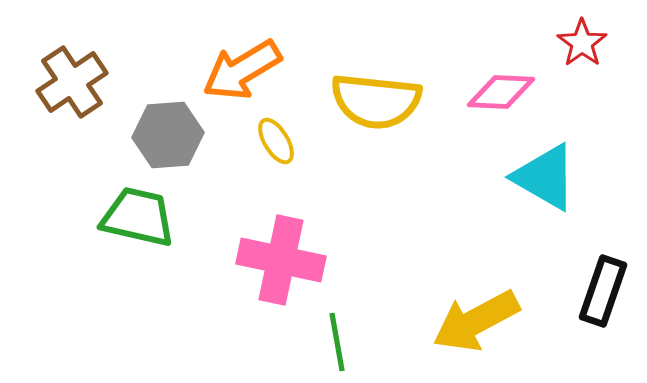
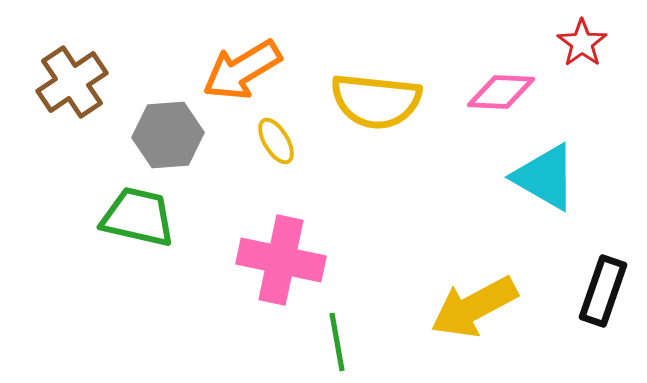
yellow arrow: moved 2 px left, 14 px up
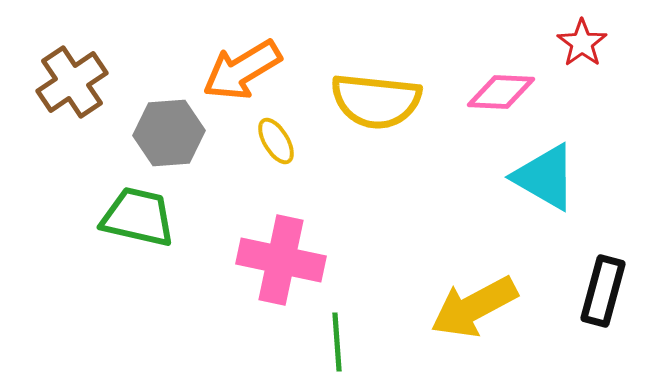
gray hexagon: moved 1 px right, 2 px up
black rectangle: rotated 4 degrees counterclockwise
green line: rotated 6 degrees clockwise
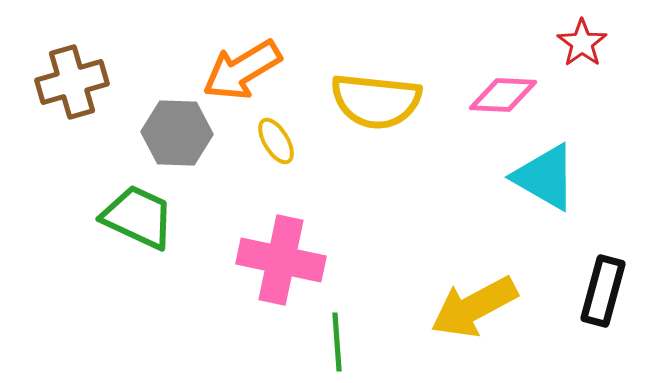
brown cross: rotated 18 degrees clockwise
pink diamond: moved 2 px right, 3 px down
gray hexagon: moved 8 px right; rotated 6 degrees clockwise
green trapezoid: rotated 12 degrees clockwise
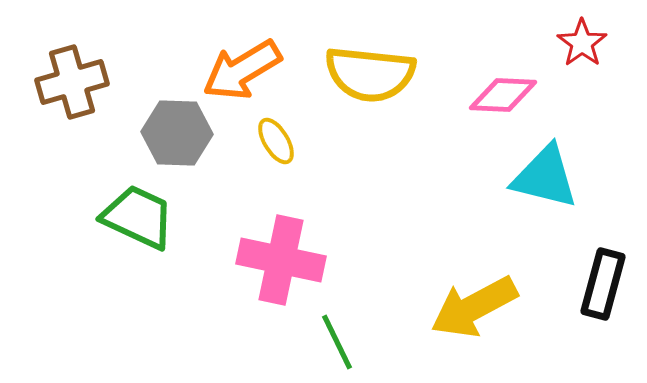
yellow semicircle: moved 6 px left, 27 px up
cyan triangle: rotated 16 degrees counterclockwise
black rectangle: moved 7 px up
green line: rotated 22 degrees counterclockwise
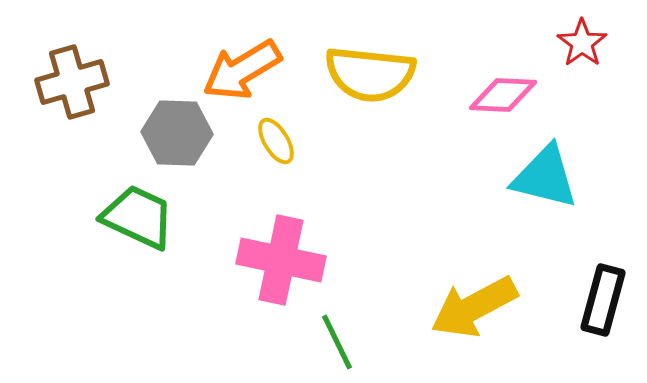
black rectangle: moved 16 px down
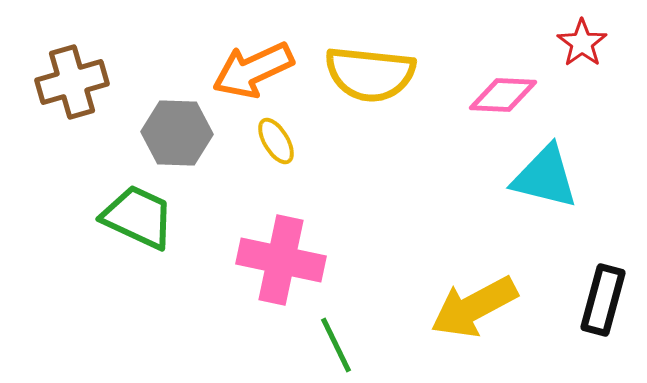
orange arrow: moved 11 px right; rotated 6 degrees clockwise
green line: moved 1 px left, 3 px down
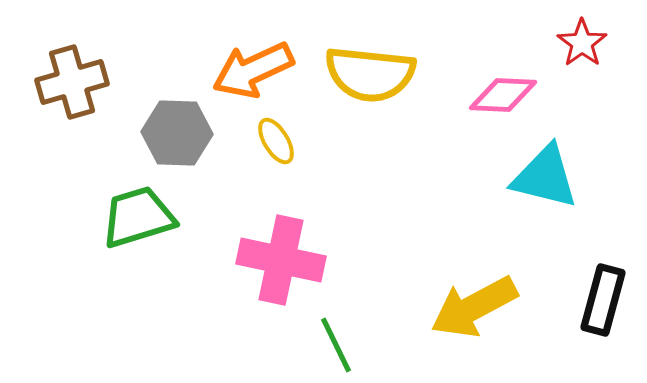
green trapezoid: rotated 42 degrees counterclockwise
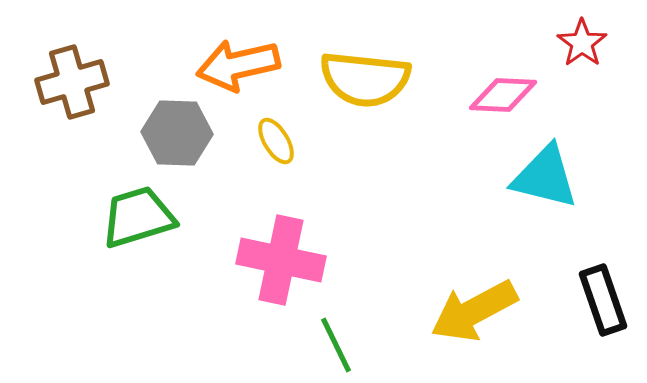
orange arrow: moved 15 px left, 5 px up; rotated 12 degrees clockwise
yellow semicircle: moved 5 px left, 5 px down
black rectangle: rotated 34 degrees counterclockwise
yellow arrow: moved 4 px down
